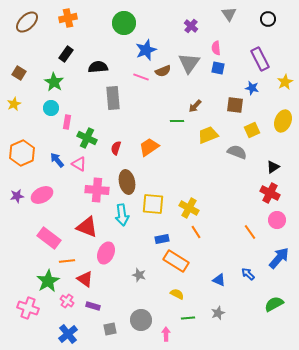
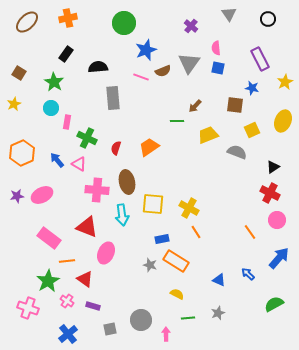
gray star at (139, 275): moved 11 px right, 10 px up
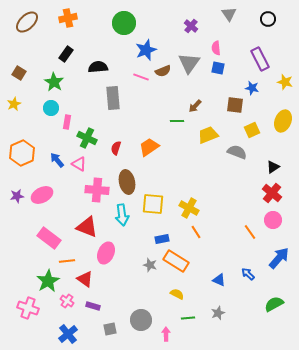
yellow star at (285, 82): rotated 28 degrees counterclockwise
red cross at (270, 193): moved 2 px right; rotated 12 degrees clockwise
pink circle at (277, 220): moved 4 px left
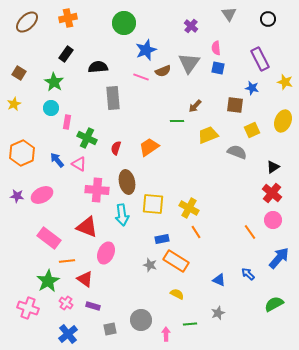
purple star at (17, 196): rotated 16 degrees clockwise
pink cross at (67, 301): moved 1 px left, 2 px down
green line at (188, 318): moved 2 px right, 6 px down
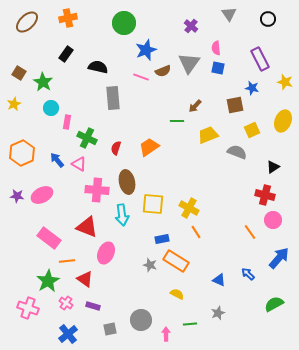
black semicircle at (98, 67): rotated 18 degrees clockwise
green star at (54, 82): moved 11 px left
brown square at (235, 105): rotated 18 degrees counterclockwise
red cross at (272, 193): moved 7 px left, 2 px down; rotated 24 degrees counterclockwise
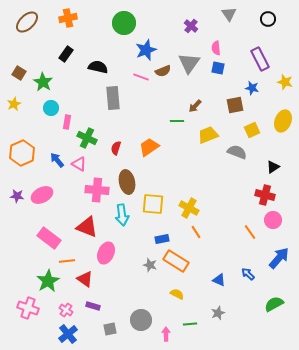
pink cross at (66, 303): moved 7 px down
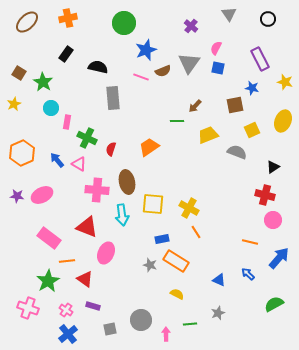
pink semicircle at (216, 48): rotated 32 degrees clockwise
red semicircle at (116, 148): moved 5 px left, 1 px down
orange line at (250, 232): moved 10 px down; rotated 42 degrees counterclockwise
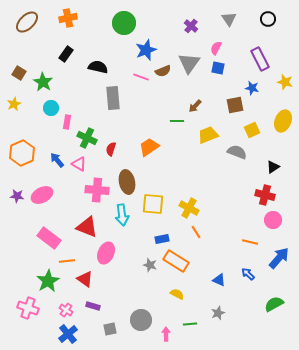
gray triangle at (229, 14): moved 5 px down
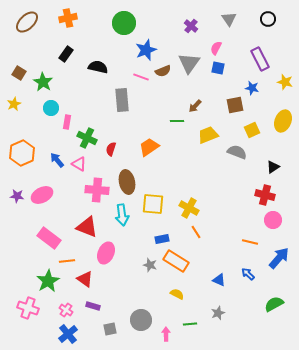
gray rectangle at (113, 98): moved 9 px right, 2 px down
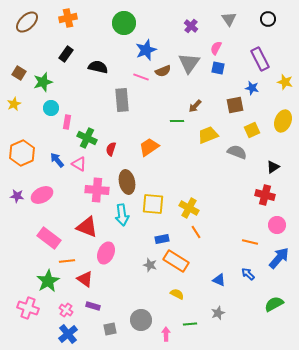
green star at (43, 82): rotated 24 degrees clockwise
pink circle at (273, 220): moved 4 px right, 5 px down
